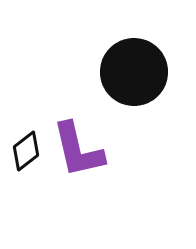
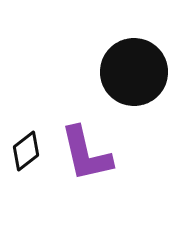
purple L-shape: moved 8 px right, 4 px down
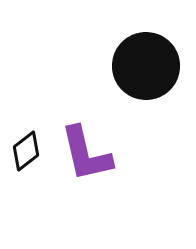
black circle: moved 12 px right, 6 px up
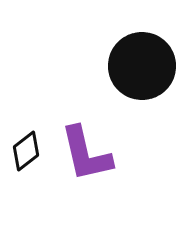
black circle: moved 4 px left
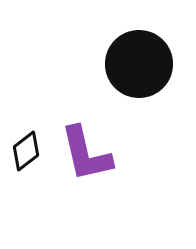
black circle: moved 3 px left, 2 px up
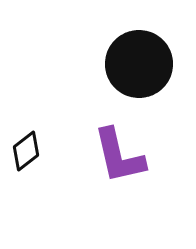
purple L-shape: moved 33 px right, 2 px down
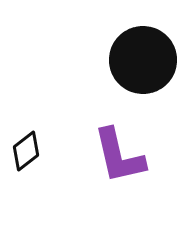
black circle: moved 4 px right, 4 px up
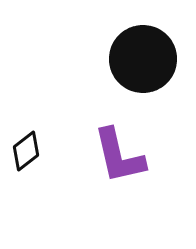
black circle: moved 1 px up
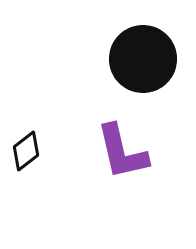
purple L-shape: moved 3 px right, 4 px up
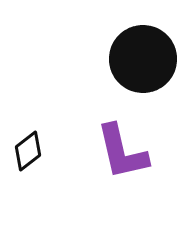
black diamond: moved 2 px right
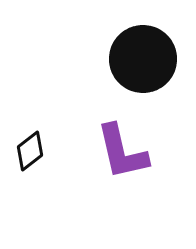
black diamond: moved 2 px right
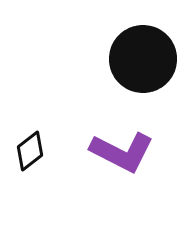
purple L-shape: rotated 50 degrees counterclockwise
